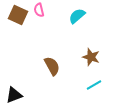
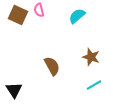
black triangle: moved 5 px up; rotated 42 degrees counterclockwise
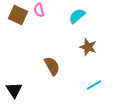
brown star: moved 3 px left, 10 px up
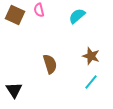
brown square: moved 3 px left
brown star: moved 3 px right, 9 px down
brown semicircle: moved 2 px left, 2 px up; rotated 12 degrees clockwise
cyan line: moved 3 px left, 3 px up; rotated 21 degrees counterclockwise
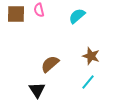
brown square: moved 1 px right, 1 px up; rotated 24 degrees counterclockwise
brown semicircle: rotated 114 degrees counterclockwise
cyan line: moved 3 px left
black triangle: moved 23 px right
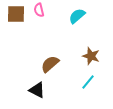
black triangle: rotated 30 degrees counterclockwise
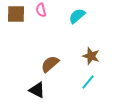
pink semicircle: moved 2 px right
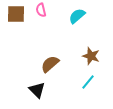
black triangle: rotated 18 degrees clockwise
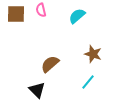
brown star: moved 2 px right, 2 px up
